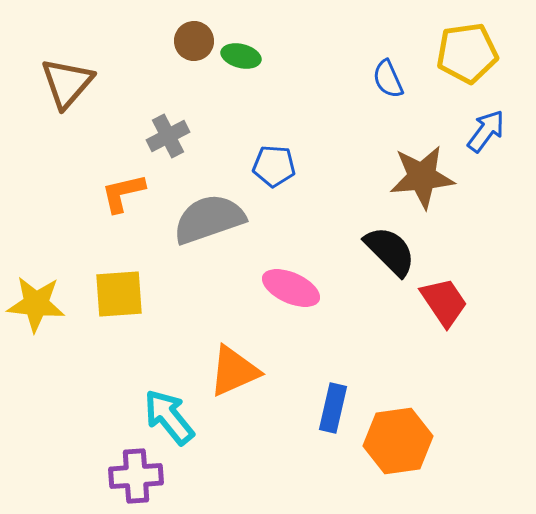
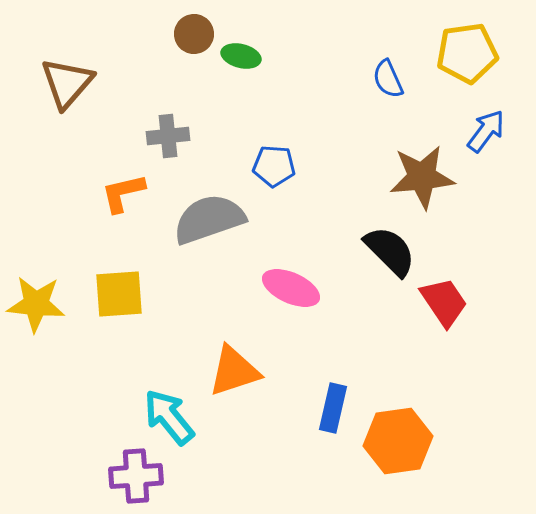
brown circle: moved 7 px up
gray cross: rotated 21 degrees clockwise
orange triangle: rotated 6 degrees clockwise
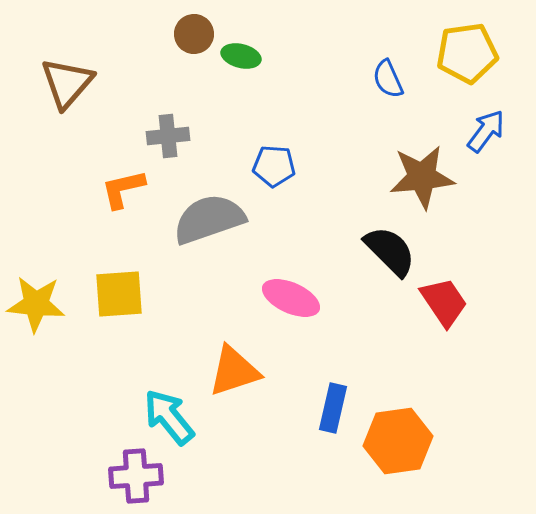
orange L-shape: moved 4 px up
pink ellipse: moved 10 px down
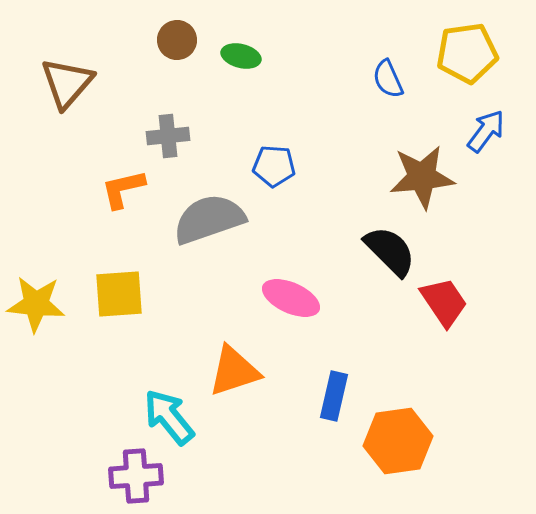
brown circle: moved 17 px left, 6 px down
blue rectangle: moved 1 px right, 12 px up
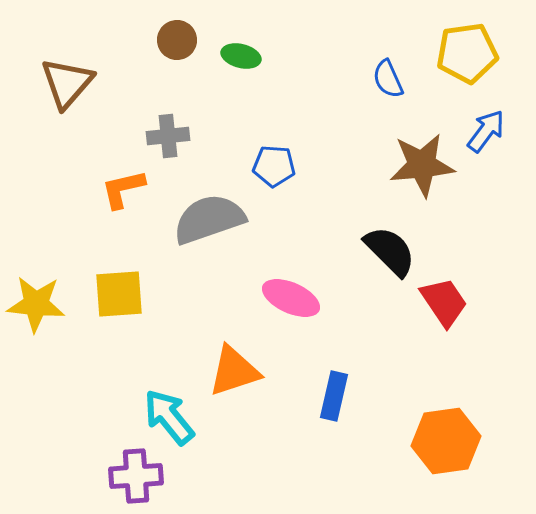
brown star: moved 12 px up
orange hexagon: moved 48 px right
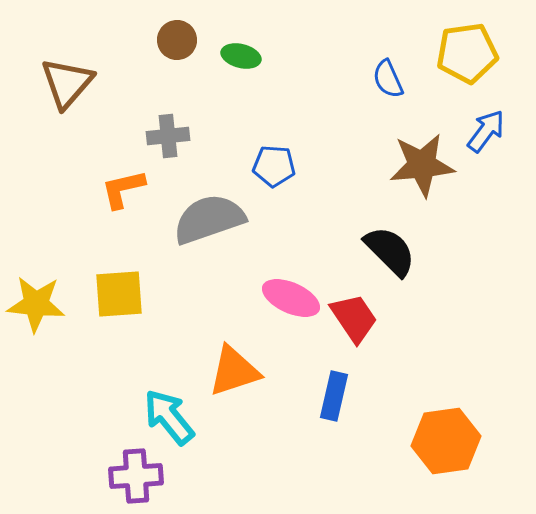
red trapezoid: moved 90 px left, 16 px down
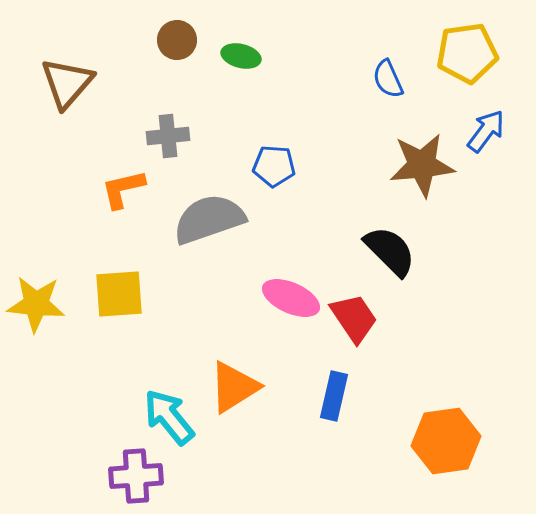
orange triangle: moved 16 px down; rotated 14 degrees counterclockwise
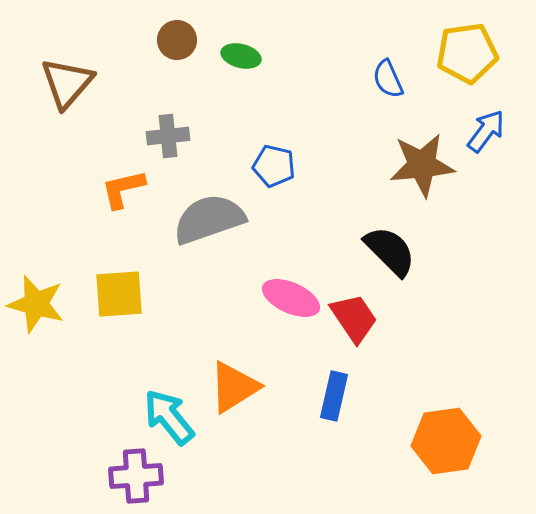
blue pentagon: rotated 9 degrees clockwise
yellow star: rotated 10 degrees clockwise
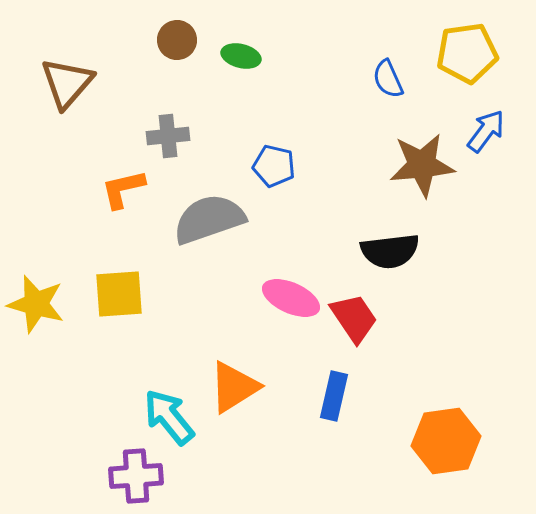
black semicircle: rotated 128 degrees clockwise
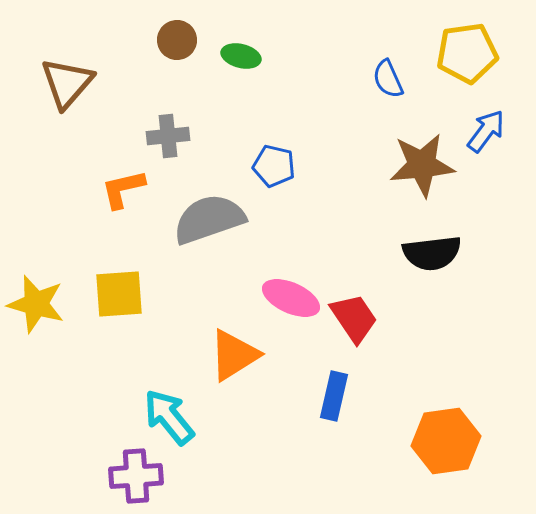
black semicircle: moved 42 px right, 2 px down
orange triangle: moved 32 px up
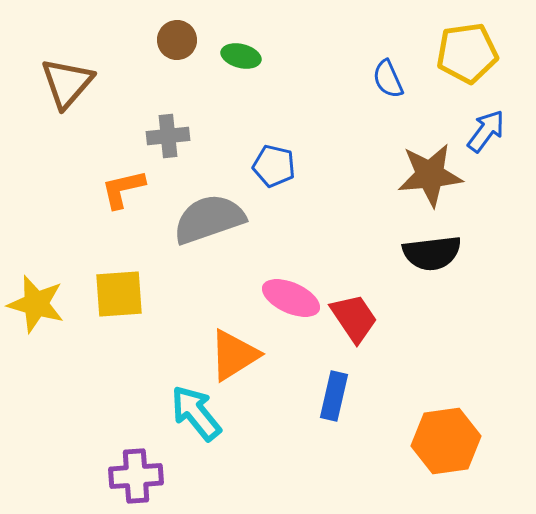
brown star: moved 8 px right, 10 px down
cyan arrow: moved 27 px right, 4 px up
